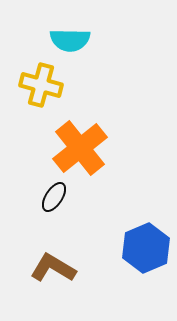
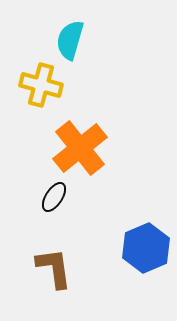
cyan semicircle: rotated 105 degrees clockwise
brown L-shape: moved 1 px right; rotated 51 degrees clockwise
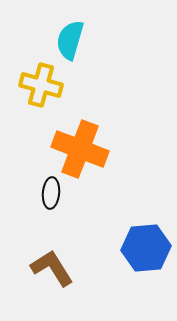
orange cross: moved 1 px down; rotated 30 degrees counterclockwise
black ellipse: moved 3 px left, 4 px up; rotated 28 degrees counterclockwise
blue hexagon: rotated 18 degrees clockwise
brown L-shape: moved 2 px left; rotated 24 degrees counterclockwise
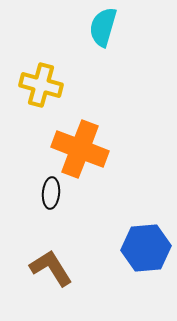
cyan semicircle: moved 33 px right, 13 px up
brown L-shape: moved 1 px left
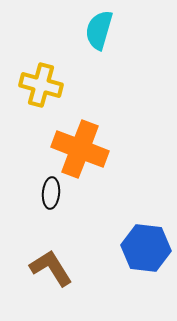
cyan semicircle: moved 4 px left, 3 px down
blue hexagon: rotated 12 degrees clockwise
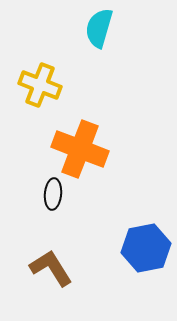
cyan semicircle: moved 2 px up
yellow cross: moved 1 px left; rotated 6 degrees clockwise
black ellipse: moved 2 px right, 1 px down
blue hexagon: rotated 18 degrees counterclockwise
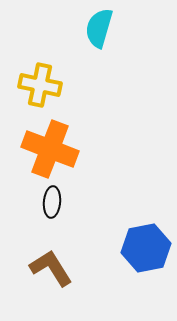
yellow cross: rotated 9 degrees counterclockwise
orange cross: moved 30 px left
black ellipse: moved 1 px left, 8 px down
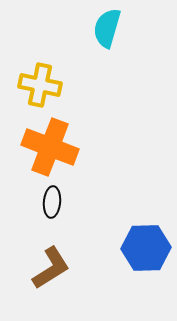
cyan semicircle: moved 8 px right
orange cross: moved 2 px up
blue hexagon: rotated 9 degrees clockwise
brown L-shape: rotated 90 degrees clockwise
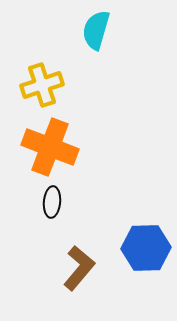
cyan semicircle: moved 11 px left, 2 px down
yellow cross: moved 2 px right; rotated 30 degrees counterclockwise
brown L-shape: moved 28 px right; rotated 18 degrees counterclockwise
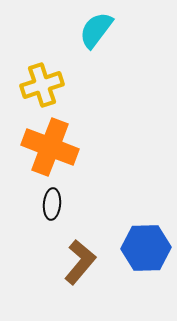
cyan semicircle: rotated 21 degrees clockwise
black ellipse: moved 2 px down
brown L-shape: moved 1 px right, 6 px up
